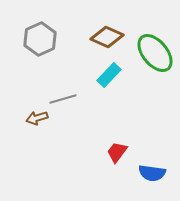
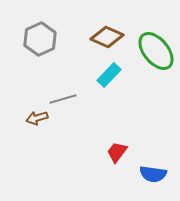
green ellipse: moved 1 px right, 2 px up
blue semicircle: moved 1 px right, 1 px down
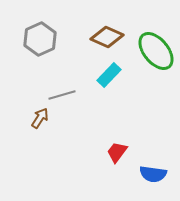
gray line: moved 1 px left, 4 px up
brown arrow: moved 3 px right; rotated 140 degrees clockwise
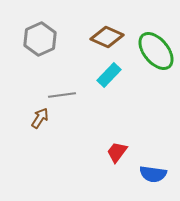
gray line: rotated 8 degrees clockwise
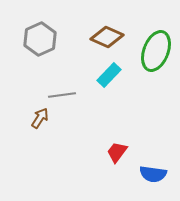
green ellipse: rotated 60 degrees clockwise
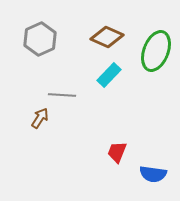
gray line: rotated 12 degrees clockwise
red trapezoid: rotated 15 degrees counterclockwise
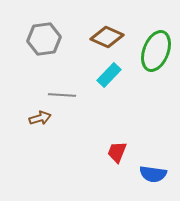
gray hexagon: moved 4 px right; rotated 16 degrees clockwise
brown arrow: rotated 40 degrees clockwise
